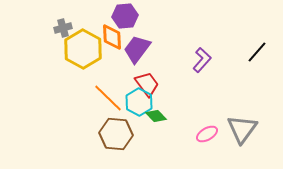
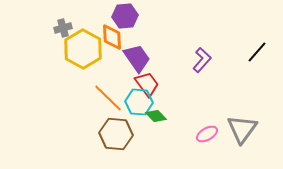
purple trapezoid: moved 9 px down; rotated 108 degrees clockwise
cyan hexagon: rotated 24 degrees counterclockwise
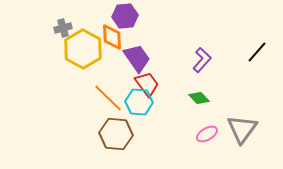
green diamond: moved 43 px right, 18 px up
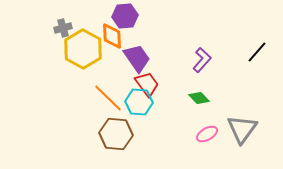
orange diamond: moved 1 px up
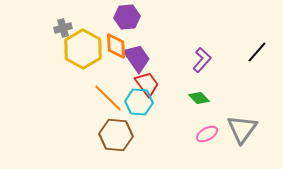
purple hexagon: moved 2 px right, 1 px down
orange diamond: moved 4 px right, 10 px down
brown hexagon: moved 1 px down
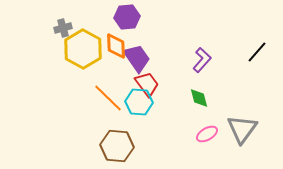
green diamond: rotated 30 degrees clockwise
brown hexagon: moved 1 px right, 11 px down
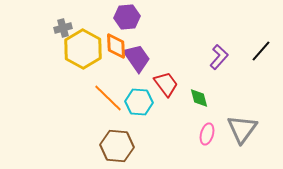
black line: moved 4 px right, 1 px up
purple L-shape: moved 17 px right, 3 px up
red trapezoid: moved 19 px right
pink ellipse: rotated 45 degrees counterclockwise
